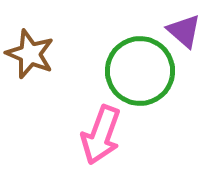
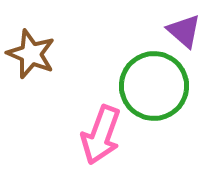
brown star: moved 1 px right
green circle: moved 14 px right, 15 px down
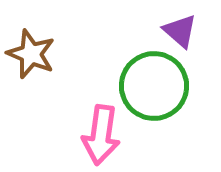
purple triangle: moved 4 px left
pink arrow: rotated 12 degrees counterclockwise
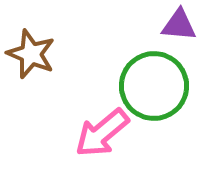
purple triangle: moved 1 px left, 6 px up; rotated 36 degrees counterclockwise
pink arrow: moved 1 px right, 2 px up; rotated 42 degrees clockwise
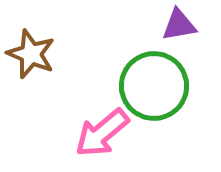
purple triangle: rotated 15 degrees counterclockwise
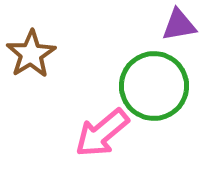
brown star: rotated 18 degrees clockwise
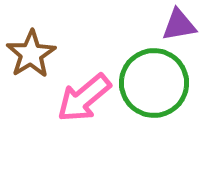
green circle: moved 3 px up
pink arrow: moved 18 px left, 35 px up
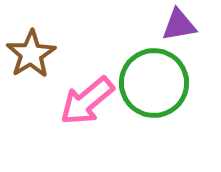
pink arrow: moved 3 px right, 3 px down
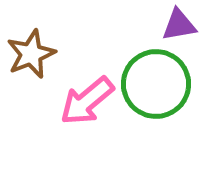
brown star: rotated 9 degrees clockwise
green circle: moved 2 px right, 1 px down
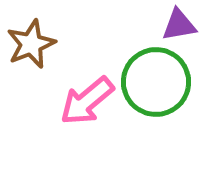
brown star: moved 10 px up
green circle: moved 2 px up
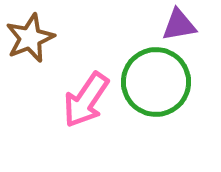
brown star: moved 1 px left, 6 px up
pink arrow: moved 1 px left, 1 px up; rotated 16 degrees counterclockwise
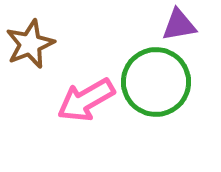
brown star: moved 6 px down
pink arrow: rotated 26 degrees clockwise
